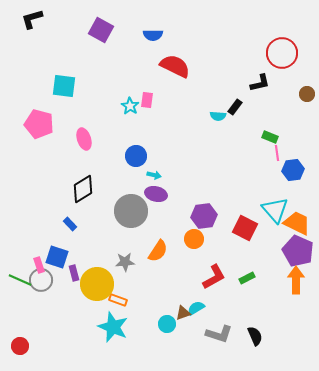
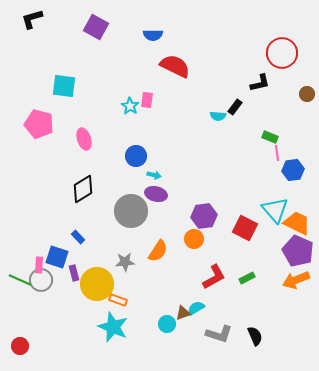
purple square at (101, 30): moved 5 px left, 3 px up
blue rectangle at (70, 224): moved 8 px right, 13 px down
pink rectangle at (39, 265): rotated 21 degrees clockwise
orange arrow at (296, 280): rotated 112 degrees counterclockwise
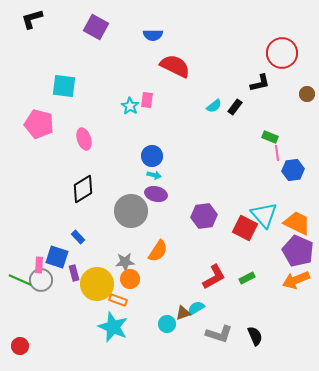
cyan semicircle at (218, 116): moved 4 px left, 10 px up; rotated 42 degrees counterclockwise
blue circle at (136, 156): moved 16 px right
cyan triangle at (275, 210): moved 11 px left, 5 px down
orange circle at (194, 239): moved 64 px left, 40 px down
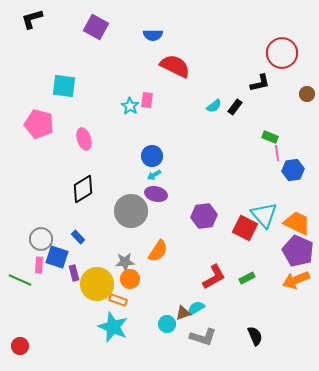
cyan arrow at (154, 175): rotated 136 degrees clockwise
gray circle at (41, 280): moved 41 px up
gray L-shape at (219, 334): moved 16 px left, 3 px down
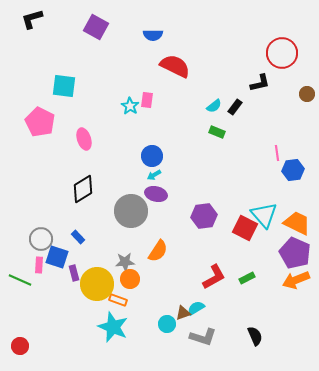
pink pentagon at (39, 124): moved 1 px right, 2 px up; rotated 12 degrees clockwise
green rectangle at (270, 137): moved 53 px left, 5 px up
purple pentagon at (298, 251): moved 3 px left, 2 px down
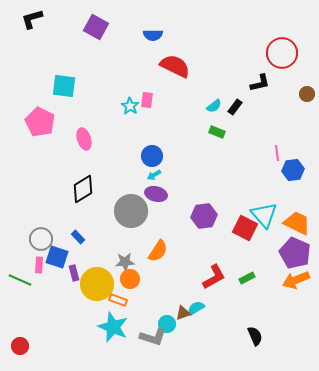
gray L-shape at (203, 337): moved 50 px left
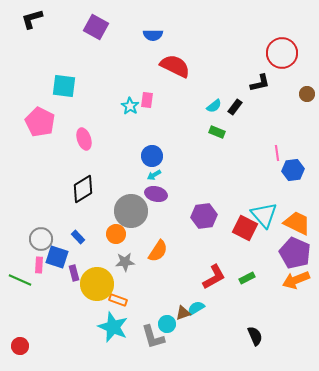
orange circle at (130, 279): moved 14 px left, 45 px up
gray L-shape at (153, 337): rotated 56 degrees clockwise
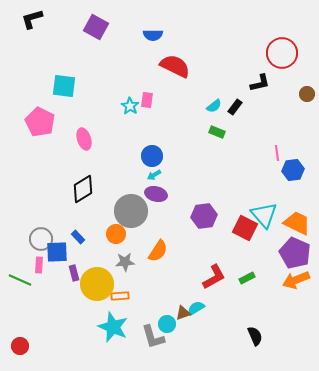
blue square at (57, 257): moved 5 px up; rotated 20 degrees counterclockwise
orange rectangle at (118, 300): moved 2 px right, 4 px up; rotated 24 degrees counterclockwise
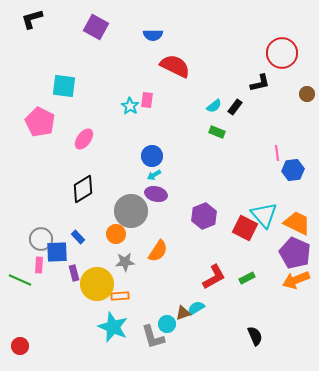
pink ellipse at (84, 139): rotated 55 degrees clockwise
purple hexagon at (204, 216): rotated 15 degrees counterclockwise
